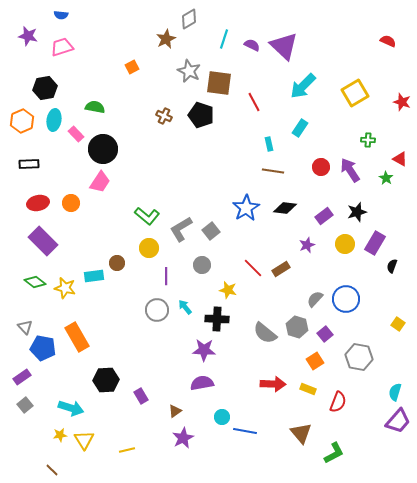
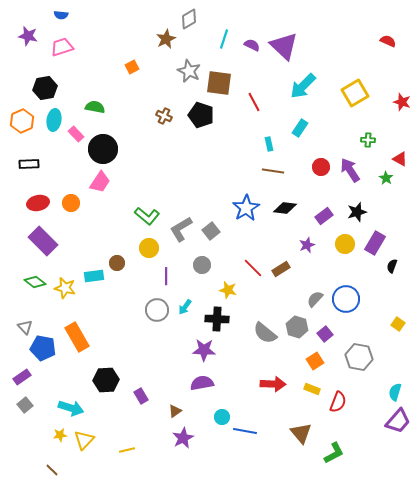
cyan arrow at (185, 307): rotated 105 degrees counterclockwise
yellow rectangle at (308, 389): moved 4 px right
yellow triangle at (84, 440): rotated 15 degrees clockwise
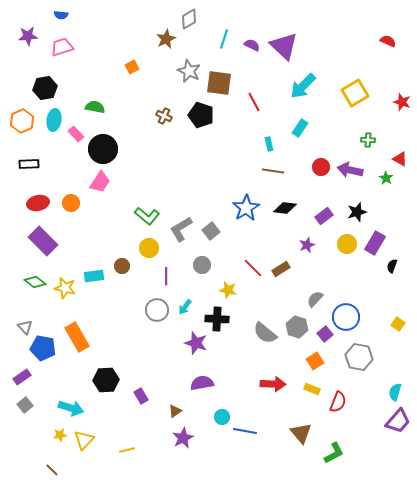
purple star at (28, 36): rotated 18 degrees counterclockwise
purple arrow at (350, 170): rotated 45 degrees counterclockwise
yellow circle at (345, 244): moved 2 px right
brown circle at (117, 263): moved 5 px right, 3 px down
blue circle at (346, 299): moved 18 px down
purple star at (204, 350): moved 8 px left, 7 px up; rotated 15 degrees clockwise
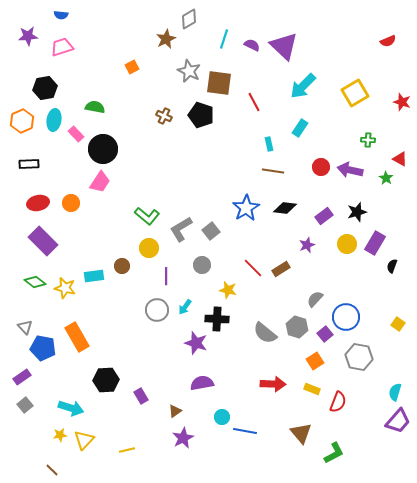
red semicircle at (388, 41): rotated 133 degrees clockwise
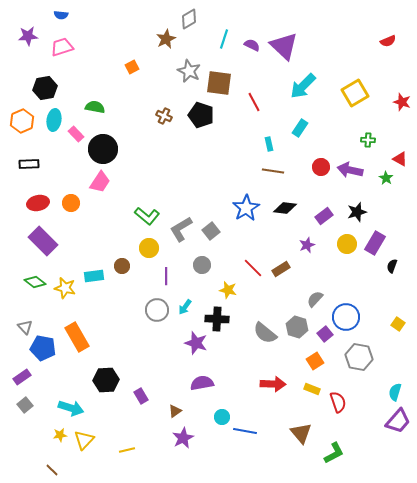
red semicircle at (338, 402): rotated 40 degrees counterclockwise
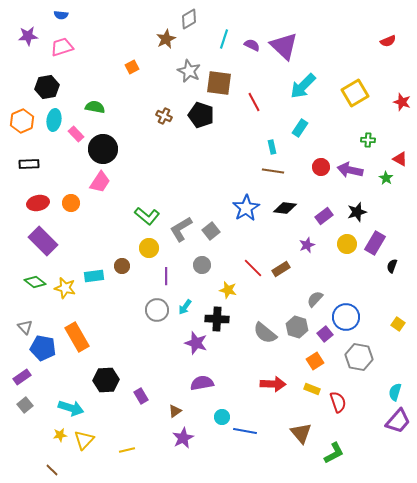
black hexagon at (45, 88): moved 2 px right, 1 px up
cyan rectangle at (269, 144): moved 3 px right, 3 px down
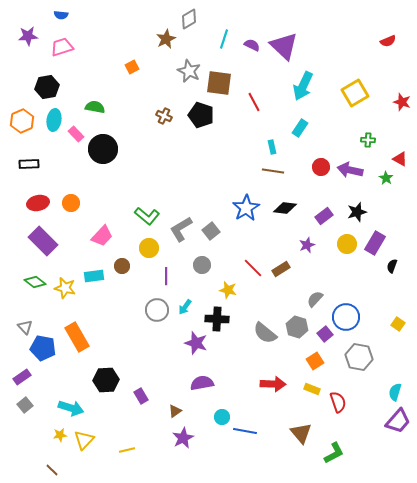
cyan arrow at (303, 86): rotated 20 degrees counterclockwise
pink trapezoid at (100, 182): moved 2 px right, 54 px down; rotated 10 degrees clockwise
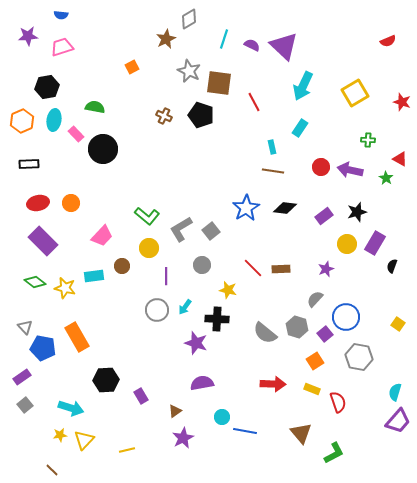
purple star at (307, 245): moved 19 px right, 24 px down
brown rectangle at (281, 269): rotated 30 degrees clockwise
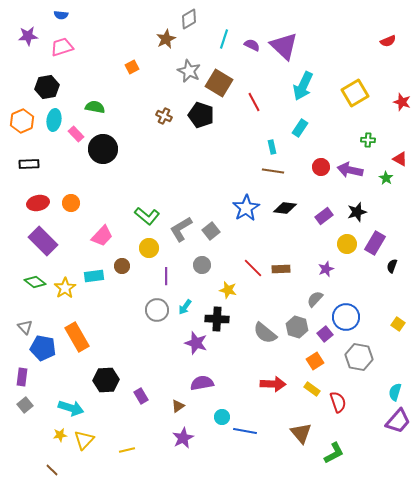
brown square at (219, 83): rotated 24 degrees clockwise
yellow star at (65, 288): rotated 25 degrees clockwise
purple rectangle at (22, 377): rotated 48 degrees counterclockwise
yellow rectangle at (312, 389): rotated 14 degrees clockwise
brown triangle at (175, 411): moved 3 px right, 5 px up
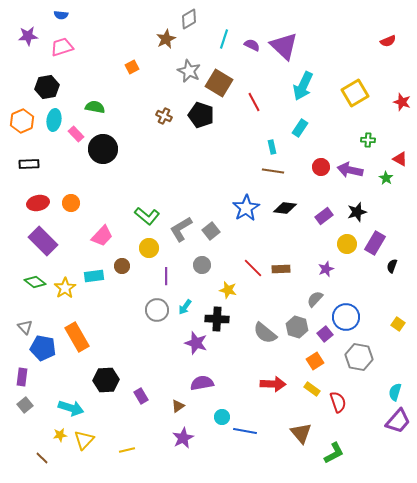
brown line at (52, 470): moved 10 px left, 12 px up
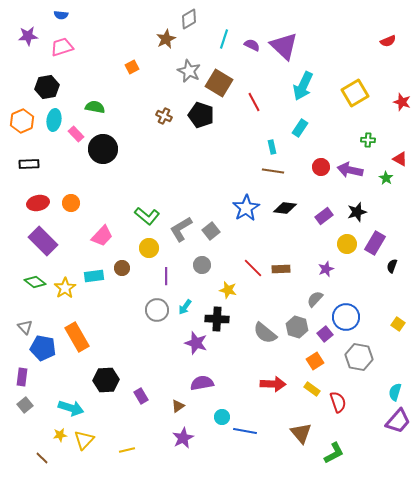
brown circle at (122, 266): moved 2 px down
